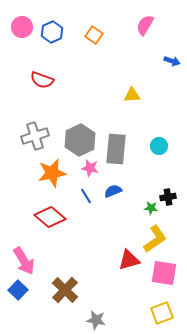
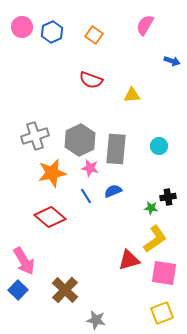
red semicircle: moved 49 px right
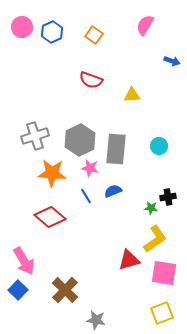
orange star: rotated 16 degrees clockwise
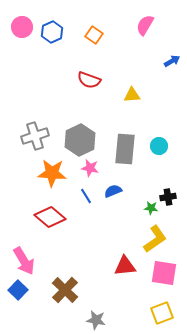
blue arrow: rotated 49 degrees counterclockwise
red semicircle: moved 2 px left
gray rectangle: moved 9 px right
red triangle: moved 4 px left, 6 px down; rotated 10 degrees clockwise
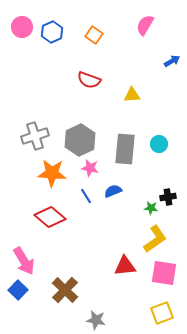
cyan circle: moved 2 px up
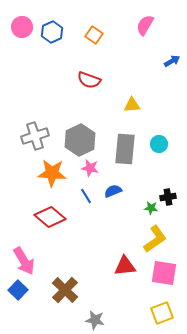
yellow triangle: moved 10 px down
gray star: moved 1 px left
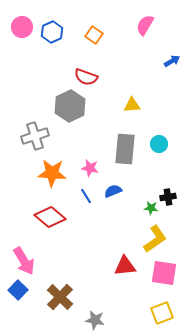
red semicircle: moved 3 px left, 3 px up
gray hexagon: moved 10 px left, 34 px up
brown cross: moved 5 px left, 7 px down
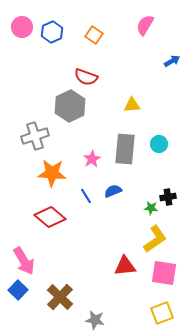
pink star: moved 2 px right, 9 px up; rotated 30 degrees clockwise
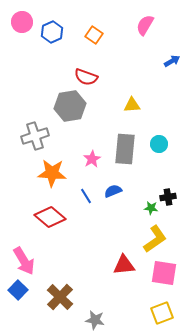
pink circle: moved 5 px up
gray hexagon: rotated 16 degrees clockwise
red triangle: moved 1 px left, 1 px up
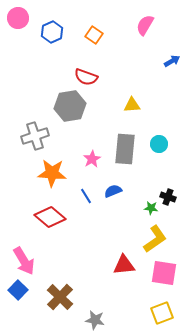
pink circle: moved 4 px left, 4 px up
black cross: rotated 28 degrees clockwise
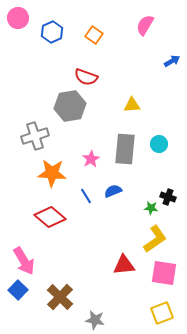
pink star: moved 1 px left
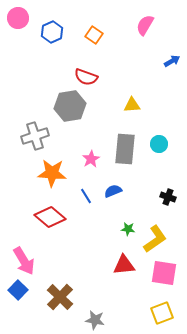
green star: moved 23 px left, 21 px down
